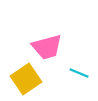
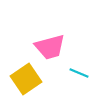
pink trapezoid: moved 3 px right
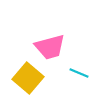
yellow square: moved 2 px right, 1 px up; rotated 16 degrees counterclockwise
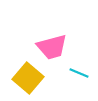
pink trapezoid: moved 2 px right
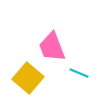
pink trapezoid: rotated 84 degrees clockwise
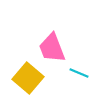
pink trapezoid: moved 1 px down
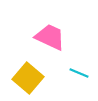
pink trapezoid: moved 2 px left, 11 px up; rotated 136 degrees clockwise
